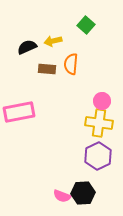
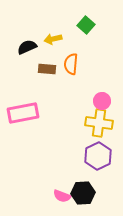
yellow arrow: moved 2 px up
pink rectangle: moved 4 px right, 1 px down
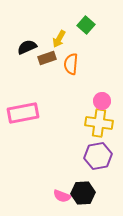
yellow arrow: moved 6 px right; rotated 48 degrees counterclockwise
brown rectangle: moved 11 px up; rotated 24 degrees counterclockwise
purple hexagon: rotated 16 degrees clockwise
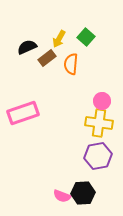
green square: moved 12 px down
brown rectangle: rotated 18 degrees counterclockwise
pink rectangle: rotated 8 degrees counterclockwise
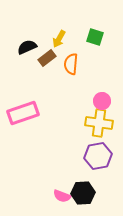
green square: moved 9 px right; rotated 24 degrees counterclockwise
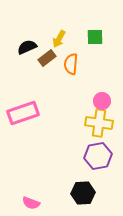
green square: rotated 18 degrees counterclockwise
pink semicircle: moved 31 px left, 7 px down
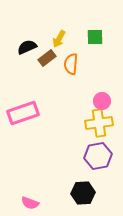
yellow cross: rotated 16 degrees counterclockwise
pink semicircle: moved 1 px left
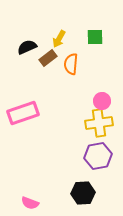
brown rectangle: moved 1 px right
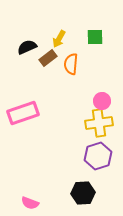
purple hexagon: rotated 8 degrees counterclockwise
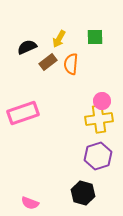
brown rectangle: moved 4 px down
yellow cross: moved 4 px up
black hexagon: rotated 20 degrees clockwise
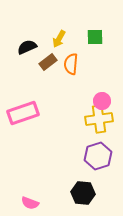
black hexagon: rotated 10 degrees counterclockwise
